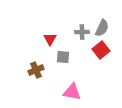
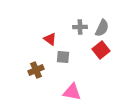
gray cross: moved 2 px left, 5 px up
red triangle: rotated 24 degrees counterclockwise
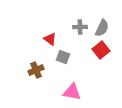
gray square: rotated 16 degrees clockwise
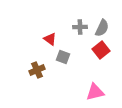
brown cross: moved 1 px right
pink triangle: moved 23 px right; rotated 24 degrees counterclockwise
